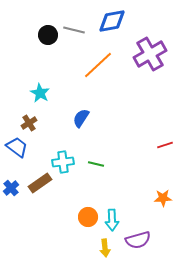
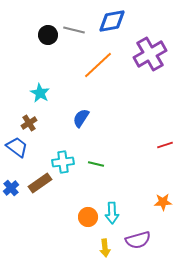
orange star: moved 4 px down
cyan arrow: moved 7 px up
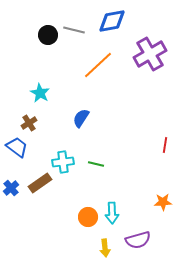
red line: rotated 63 degrees counterclockwise
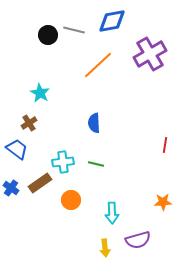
blue semicircle: moved 13 px right, 5 px down; rotated 36 degrees counterclockwise
blue trapezoid: moved 2 px down
blue cross: rotated 14 degrees counterclockwise
orange circle: moved 17 px left, 17 px up
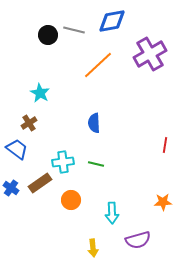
yellow arrow: moved 12 px left
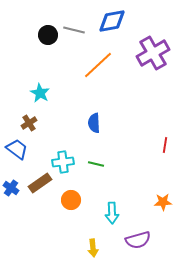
purple cross: moved 3 px right, 1 px up
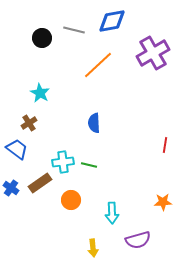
black circle: moved 6 px left, 3 px down
green line: moved 7 px left, 1 px down
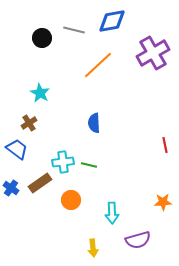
red line: rotated 21 degrees counterclockwise
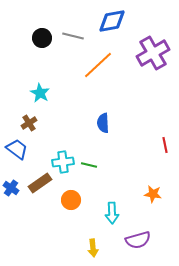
gray line: moved 1 px left, 6 px down
blue semicircle: moved 9 px right
orange star: moved 10 px left, 8 px up; rotated 12 degrees clockwise
